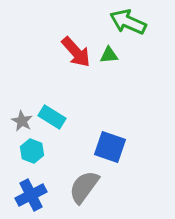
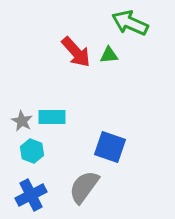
green arrow: moved 2 px right, 1 px down
cyan rectangle: rotated 32 degrees counterclockwise
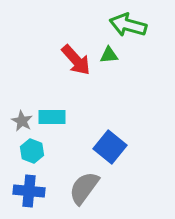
green arrow: moved 2 px left, 2 px down; rotated 9 degrees counterclockwise
red arrow: moved 8 px down
blue square: rotated 20 degrees clockwise
gray semicircle: moved 1 px down
blue cross: moved 2 px left, 4 px up; rotated 32 degrees clockwise
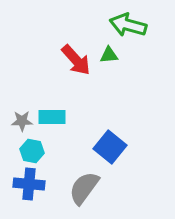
gray star: rotated 30 degrees counterclockwise
cyan hexagon: rotated 10 degrees counterclockwise
blue cross: moved 7 px up
